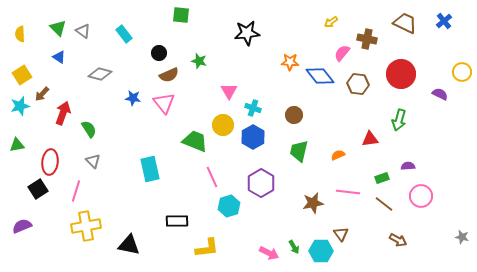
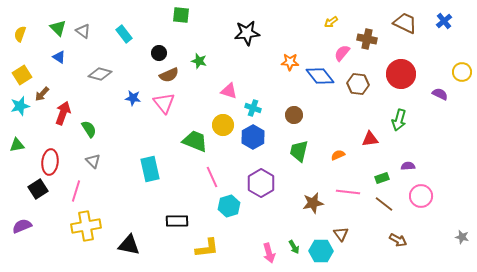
yellow semicircle at (20, 34): rotated 21 degrees clockwise
pink triangle at (229, 91): rotated 42 degrees counterclockwise
pink arrow at (269, 253): rotated 48 degrees clockwise
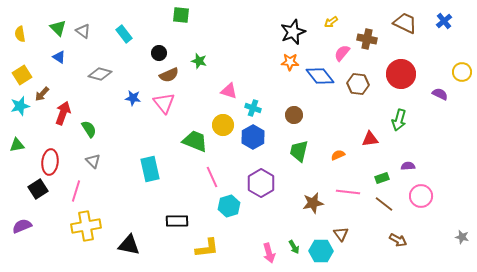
black star at (247, 33): moved 46 px right, 1 px up; rotated 15 degrees counterclockwise
yellow semicircle at (20, 34): rotated 28 degrees counterclockwise
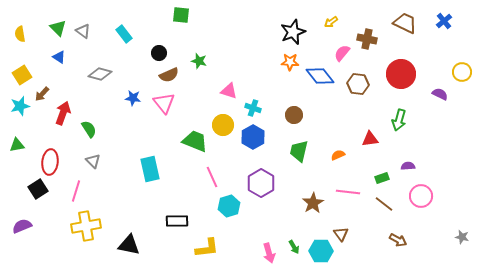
brown star at (313, 203): rotated 20 degrees counterclockwise
